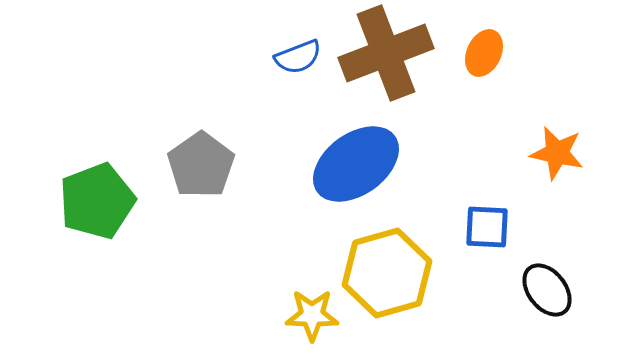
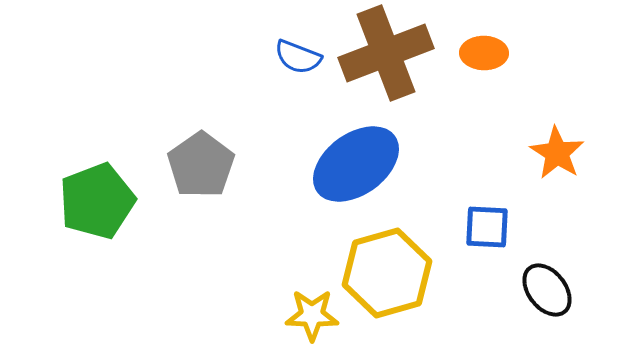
orange ellipse: rotated 66 degrees clockwise
blue semicircle: rotated 42 degrees clockwise
orange star: rotated 20 degrees clockwise
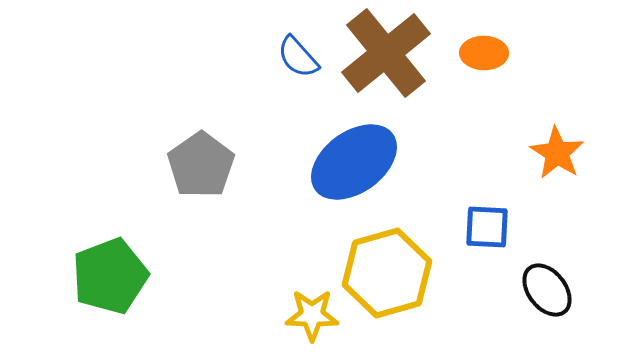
brown cross: rotated 18 degrees counterclockwise
blue semicircle: rotated 27 degrees clockwise
blue ellipse: moved 2 px left, 2 px up
green pentagon: moved 13 px right, 75 px down
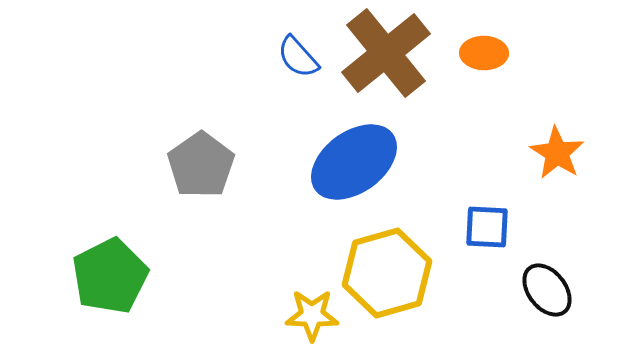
green pentagon: rotated 6 degrees counterclockwise
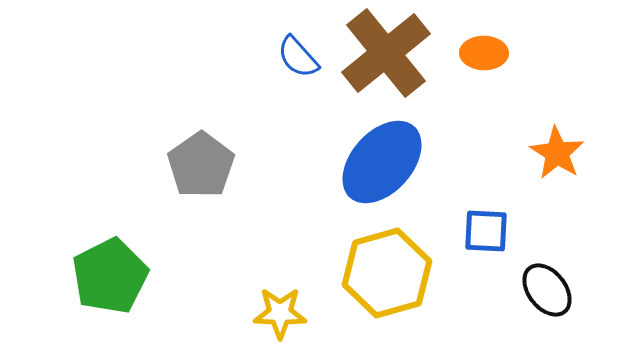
blue ellipse: moved 28 px right; rotated 12 degrees counterclockwise
blue square: moved 1 px left, 4 px down
yellow star: moved 32 px left, 2 px up
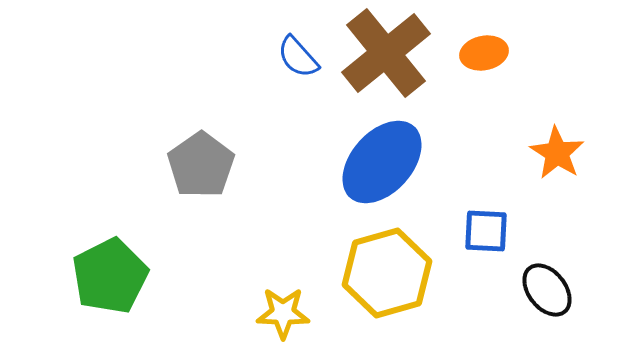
orange ellipse: rotated 12 degrees counterclockwise
yellow star: moved 3 px right
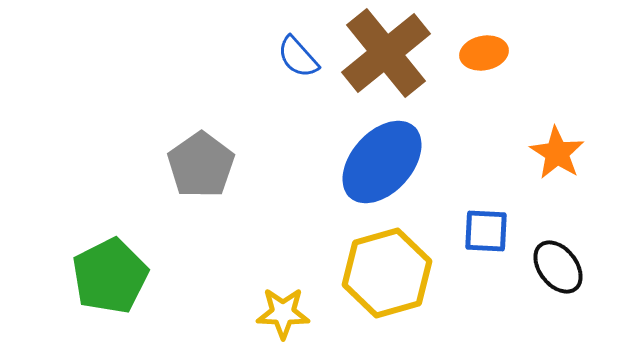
black ellipse: moved 11 px right, 23 px up
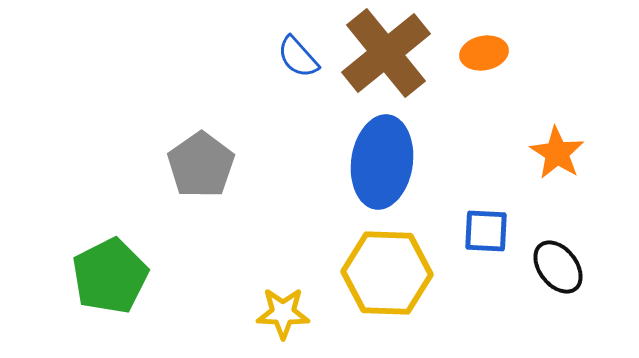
blue ellipse: rotated 34 degrees counterclockwise
yellow hexagon: rotated 18 degrees clockwise
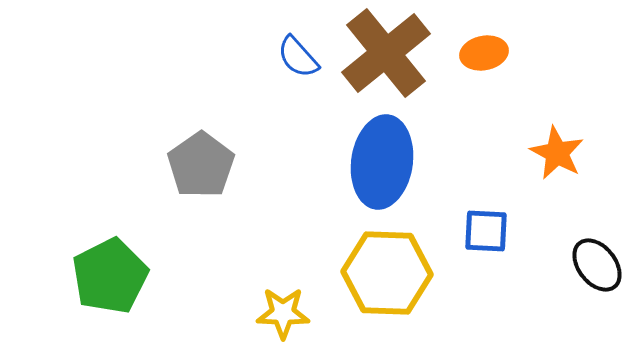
orange star: rotated 4 degrees counterclockwise
black ellipse: moved 39 px right, 2 px up
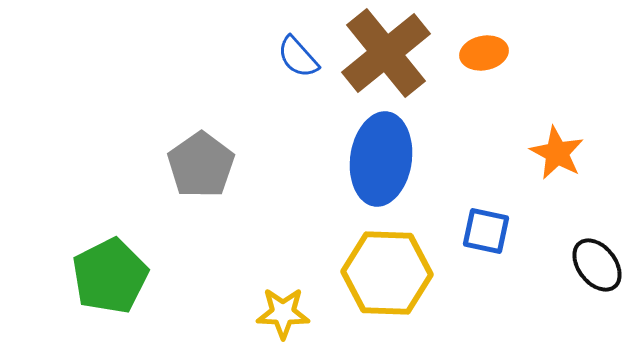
blue ellipse: moved 1 px left, 3 px up
blue square: rotated 9 degrees clockwise
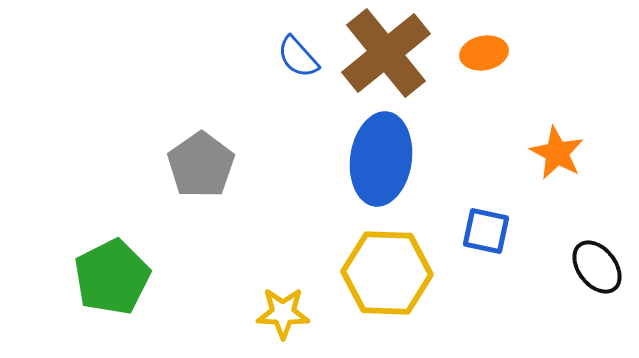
black ellipse: moved 2 px down
green pentagon: moved 2 px right, 1 px down
